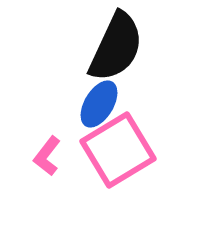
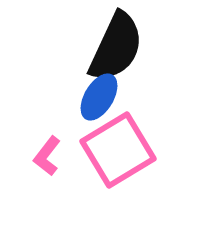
blue ellipse: moved 7 px up
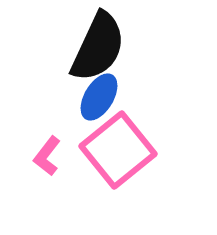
black semicircle: moved 18 px left
pink square: rotated 8 degrees counterclockwise
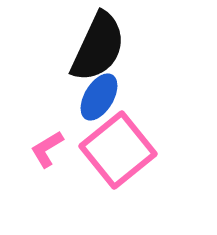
pink L-shape: moved 7 px up; rotated 21 degrees clockwise
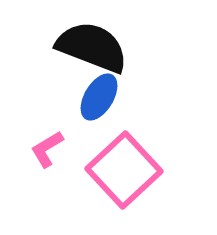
black semicircle: moved 6 px left; rotated 94 degrees counterclockwise
pink square: moved 6 px right, 20 px down; rotated 4 degrees counterclockwise
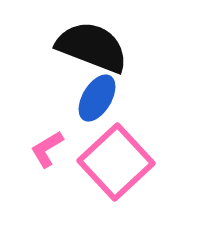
blue ellipse: moved 2 px left, 1 px down
pink square: moved 8 px left, 8 px up
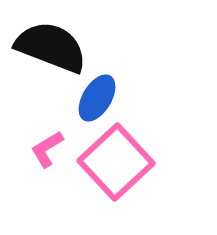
black semicircle: moved 41 px left
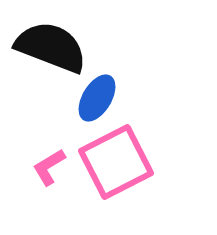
pink L-shape: moved 2 px right, 18 px down
pink square: rotated 16 degrees clockwise
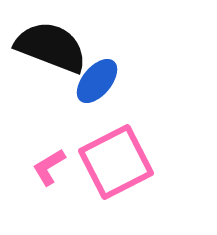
blue ellipse: moved 17 px up; rotated 9 degrees clockwise
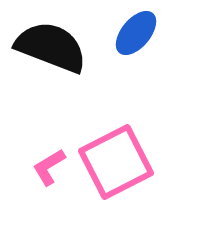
blue ellipse: moved 39 px right, 48 px up
